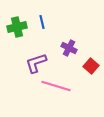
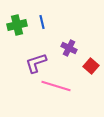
green cross: moved 2 px up
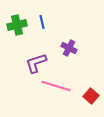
red square: moved 30 px down
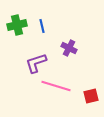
blue line: moved 4 px down
red square: rotated 35 degrees clockwise
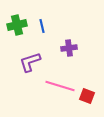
purple cross: rotated 35 degrees counterclockwise
purple L-shape: moved 6 px left, 1 px up
pink line: moved 4 px right
red square: moved 4 px left; rotated 35 degrees clockwise
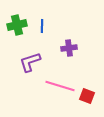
blue line: rotated 16 degrees clockwise
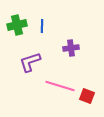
purple cross: moved 2 px right
